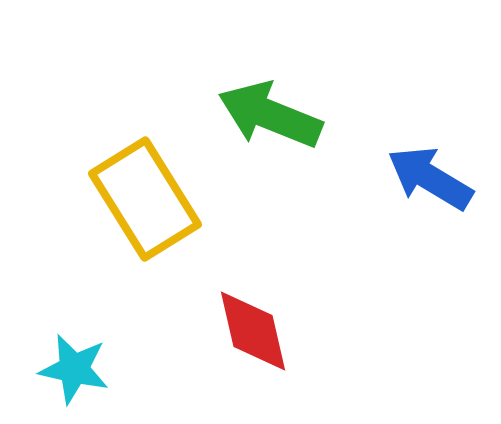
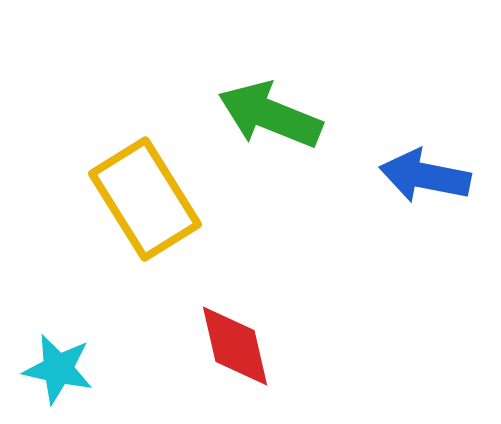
blue arrow: moved 5 px left, 2 px up; rotated 20 degrees counterclockwise
red diamond: moved 18 px left, 15 px down
cyan star: moved 16 px left
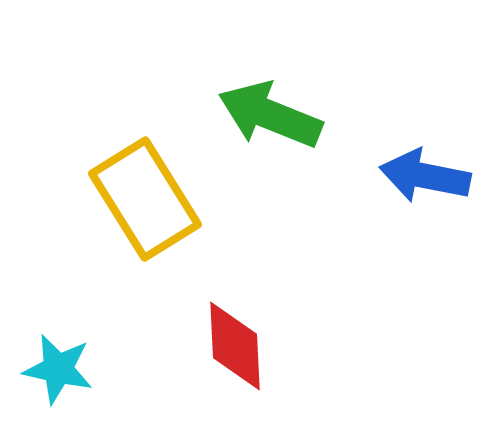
red diamond: rotated 10 degrees clockwise
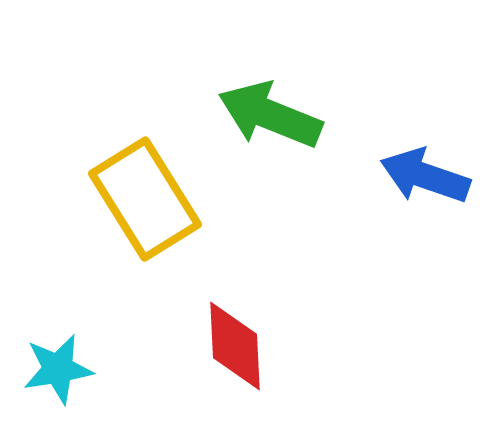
blue arrow: rotated 8 degrees clockwise
cyan star: rotated 22 degrees counterclockwise
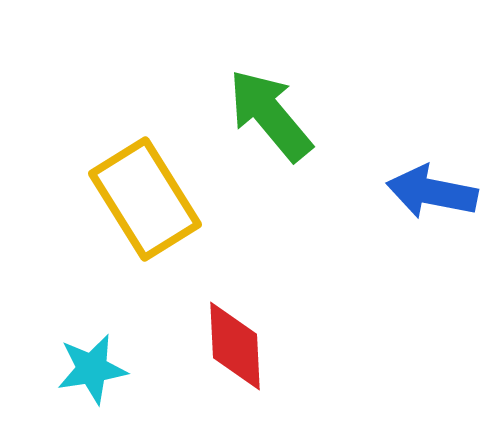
green arrow: rotated 28 degrees clockwise
blue arrow: moved 7 px right, 16 px down; rotated 8 degrees counterclockwise
cyan star: moved 34 px right
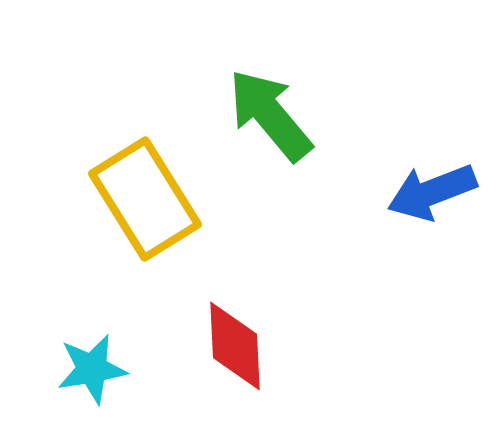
blue arrow: rotated 32 degrees counterclockwise
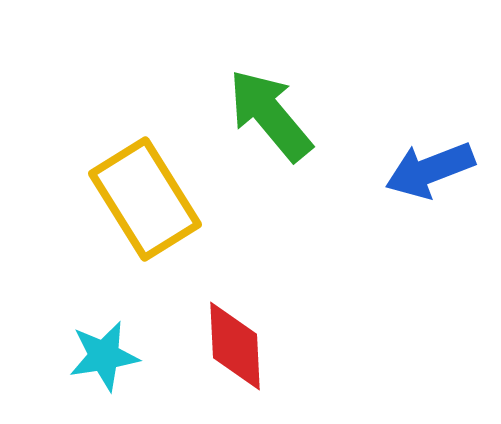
blue arrow: moved 2 px left, 22 px up
cyan star: moved 12 px right, 13 px up
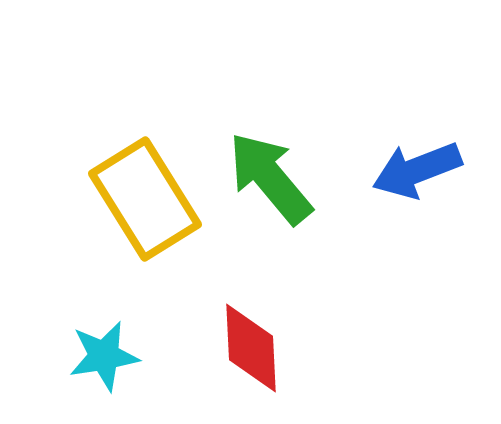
green arrow: moved 63 px down
blue arrow: moved 13 px left
red diamond: moved 16 px right, 2 px down
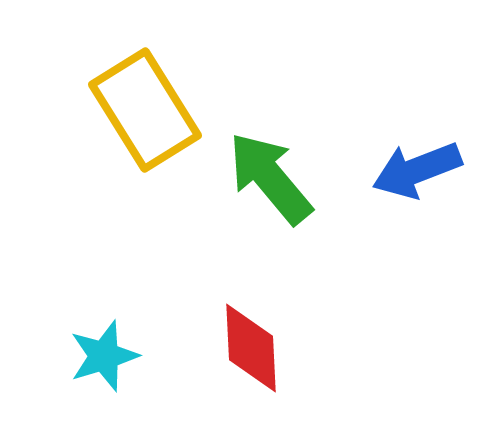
yellow rectangle: moved 89 px up
cyan star: rotated 8 degrees counterclockwise
